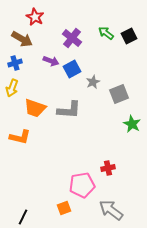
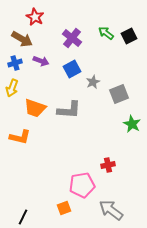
purple arrow: moved 10 px left
red cross: moved 3 px up
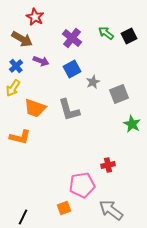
blue cross: moved 1 px right, 3 px down; rotated 24 degrees counterclockwise
yellow arrow: moved 1 px right; rotated 12 degrees clockwise
gray L-shape: rotated 70 degrees clockwise
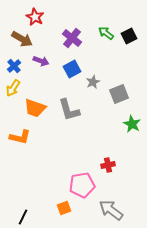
blue cross: moved 2 px left
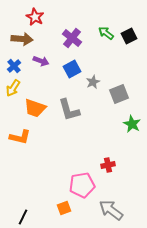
brown arrow: rotated 25 degrees counterclockwise
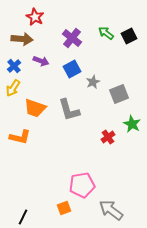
red cross: moved 28 px up; rotated 24 degrees counterclockwise
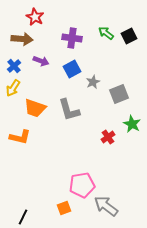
purple cross: rotated 30 degrees counterclockwise
gray arrow: moved 5 px left, 4 px up
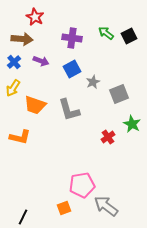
blue cross: moved 4 px up
orange trapezoid: moved 3 px up
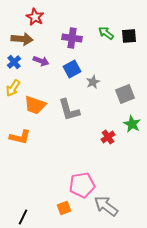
black square: rotated 21 degrees clockwise
gray square: moved 6 px right
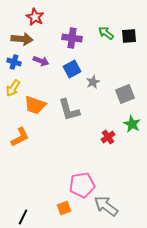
blue cross: rotated 32 degrees counterclockwise
orange L-shape: rotated 40 degrees counterclockwise
